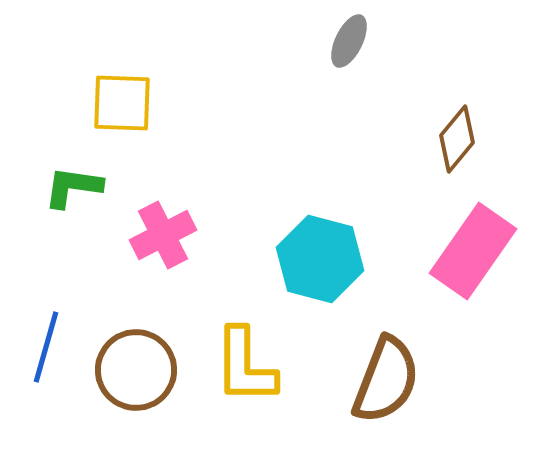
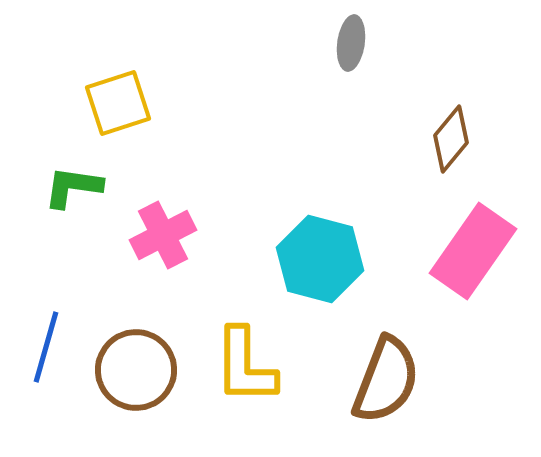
gray ellipse: moved 2 px right, 2 px down; rotated 18 degrees counterclockwise
yellow square: moved 4 px left; rotated 20 degrees counterclockwise
brown diamond: moved 6 px left
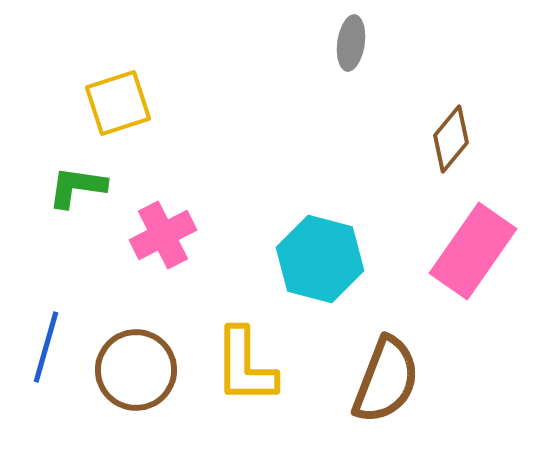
green L-shape: moved 4 px right
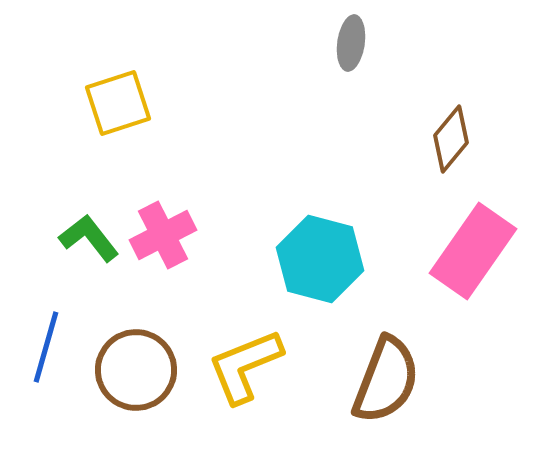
green L-shape: moved 12 px right, 51 px down; rotated 44 degrees clockwise
yellow L-shape: rotated 68 degrees clockwise
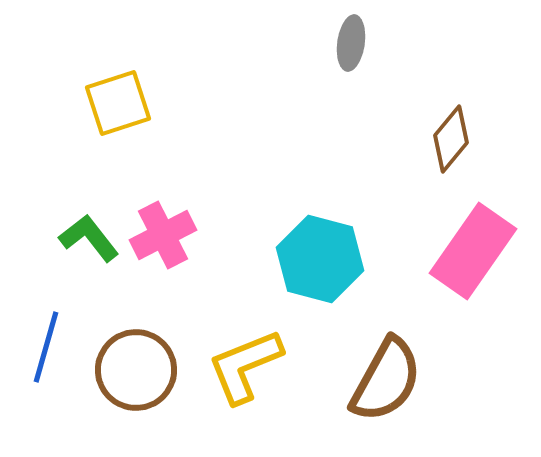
brown semicircle: rotated 8 degrees clockwise
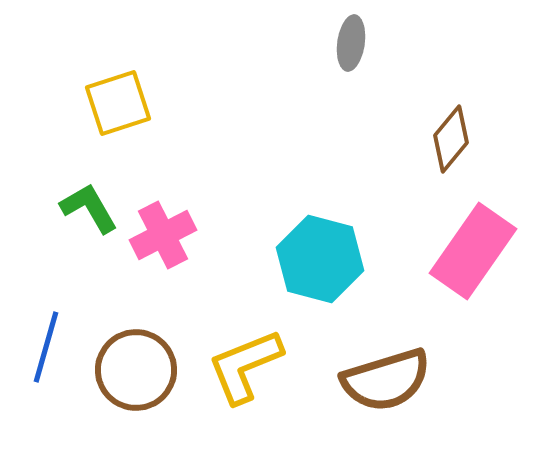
green L-shape: moved 30 px up; rotated 8 degrees clockwise
brown semicircle: rotated 44 degrees clockwise
